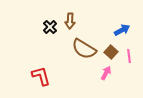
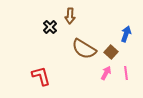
brown arrow: moved 5 px up
blue arrow: moved 4 px right, 4 px down; rotated 42 degrees counterclockwise
pink line: moved 3 px left, 17 px down
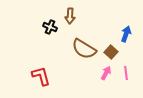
black cross: rotated 24 degrees counterclockwise
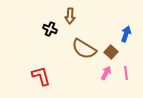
black cross: moved 2 px down
